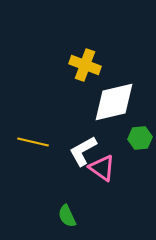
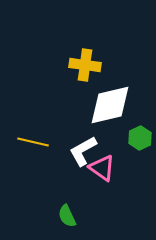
yellow cross: rotated 12 degrees counterclockwise
white diamond: moved 4 px left, 3 px down
green hexagon: rotated 20 degrees counterclockwise
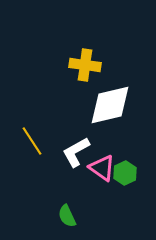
green hexagon: moved 15 px left, 35 px down
yellow line: moved 1 px left, 1 px up; rotated 44 degrees clockwise
white L-shape: moved 7 px left, 1 px down
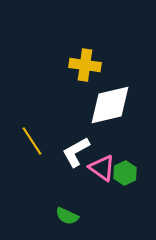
green semicircle: rotated 40 degrees counterclockwise
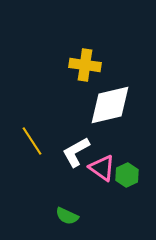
green hexagon: moved 2 px right, 2 px down
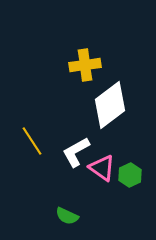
yellow cross: rotated 16 degrees counterclockwise
white diamond: rotated 24 degrees counterclockwise
green hexagon: moved 3 px right
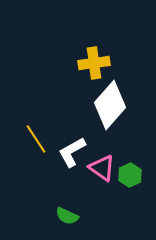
yellow cross: moved 9 px right, 2 px up
white diamond: rotated 12 degrees counterclockwise
yellow line: moved 4 px right, 2 px up
white L-shape: moved 4 px left
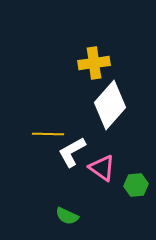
yellow line: moved 12 px right, 5 px up; rotated 56 degrees counterclockwise
green hexagon: moved 6 px right, 10 px down; rotated 20 degrees clockwise
